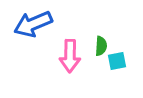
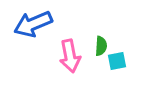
pink arrow: rotated 12 degrees counterclockwise
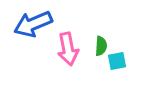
pink arrow: moved 2 px left, 7 px up
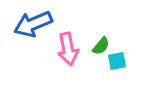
green semicircle: rotated 36 degrees clockwise
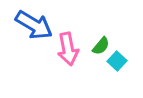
blue arrow: moved 1 px right, 1 px down; rotated 126 degrees counterclockwise
cyan square: rotated 36 degrees counterclockwise
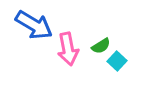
green semicircle: rotated 18 degrees clockwise
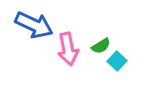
blue arrow: rotated 6 degrees counterclockwise
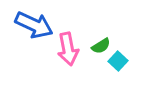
cyan square: moved 1 px right
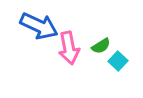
blue arrow: moved 5 px right, 1 px down
pink arrow: moved 1 px right, 1 px up
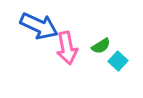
pink arrow: moved 2 px left
